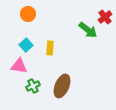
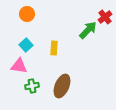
orange circle: moved 1 px left
green arrow: rotated 84 degrees counterclockwise
yellow rectangle: moved 4 px right
green cross: moved 1 px left; rotated 16 degrees clockwise
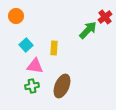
orange circle: moved 11 px left, 2 px down
pink triangle: moved 16 px right
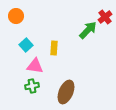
brown ellipse: moved 4 px right, 6 px down
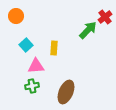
pink triangle: moved 1 px right; rotated 12 degrees counterclockwise
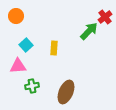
green arrow: moved 1 px right, 1 px down
pink triangle: moved 18 px left
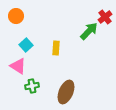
yellow rectangle: moved 2 px right
pink triangle: rotated 36 degrees clockwise
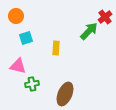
cyan square: moved 7 px up; rotated 24 degrees clockwise
pink triangle: rotated 18 degrees counterclockwise
green cross: moved 2 px up
brown ellipse: moved 1 px left, 2 px down
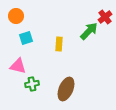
yellow rectangle: moved 3 px right, 4 px up
brown ellipse: moved 1 px right, 5 px up
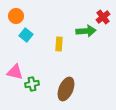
red cross: moved 2 px left
green arrow: moved 3 px left; rotated 42 degrees clockwise
cyan square: moved 3 px up; rotated 32 degrees counterclockwise
pink triangle: moved 3 px left, 6 px down
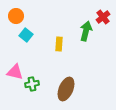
green arrow: rotated 72 degrees counterclockwise
